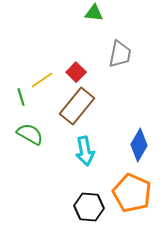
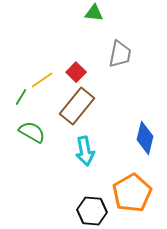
green line: rotated 48 degrees clockwise
green semicircle: moved 2 px right, 2 px up
blue diamond: moved 6 px right, 7 px up; rotated 16 degrees counterclockwise
orange pentagon: rotated 18 degrees clockwise
black hexagon: moved 3 px right, 4 px down
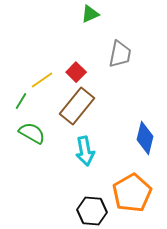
green triangle: moved 4 px left, 1 px down; rotated 30 degrees counterclockwise
green line: moved 4 px down
green semicircle: moved 1 px down
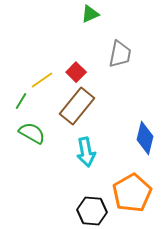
cyan arrow: moved 1 px right, 1 px down
